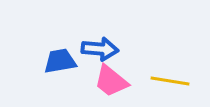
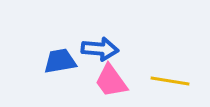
pink trapezoid: rotated 15 degrees clockwise
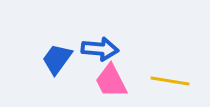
blue trapezoid: moved 3 px left, 2 px up; rotated 44 degrees counterclockwise
pink trapezoid: rotated 9 degrees clockwise
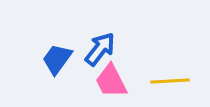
blue arrow: rotated 57 degrees counterclockwise
yellow line: rotated 12 degrees counterclockwise
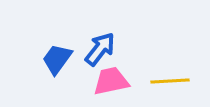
pink trapezoid: rotated 105 degrees clockwise
